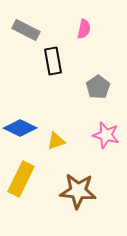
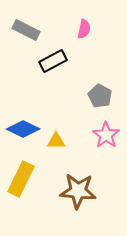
black rectangle: rotated 72 degrees clockwise
gray pentagon: moved 2 px right, 9 px down; rotated 10 degrees counterclockwise
blue diamond: moved 3 px right, 1 px down
pink star: rotated 20 degrees clockwise
yellow triangle: rotated 18 degrees clockwise
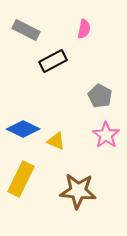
yellow triangle: rotated 24 degrees clockwise
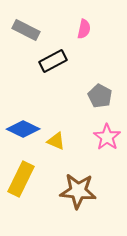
pink star: moved 1 px right, 2 px down
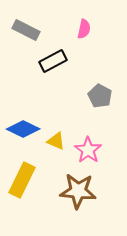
pink star: moved 19 px left, 13 px down
yellow rectangle: moved 1 px right, 1 px down
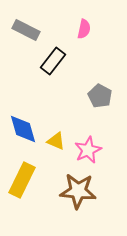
black rectangle: rotated 24 degrees counterclockwise
blue diamond: rotated 48 degrees clockwise
pink star: rotated 12 degrees clockwise
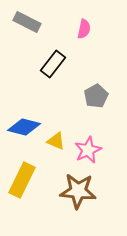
gray rectangle: moved 1 px right, 8 px up
black rectangle: moved 3 px down
gray pentagon: moved 4 px left; rotated 15 degrees clockwise
blue diamond: moved 1 px right, 2 px up; rotated 60 degrees counterclockwise
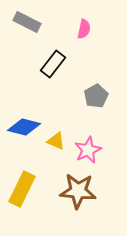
yellow rectangle: moved 9 px down
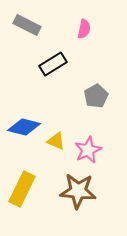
gray rectangle: moved 3 px down
black rectangle: rotated 20 degrees clockwise
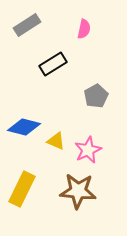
gray rectangle: rotated 60 degrees counterclockwise
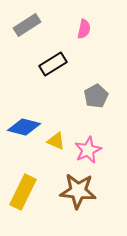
yellow rectangle: moved 1 px right, 3 px down
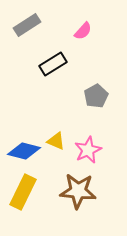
pink semicircle: moved 1 px left, 2 px down; rotated 30 degrees clockwise
blue diamond: moved 24 px down
